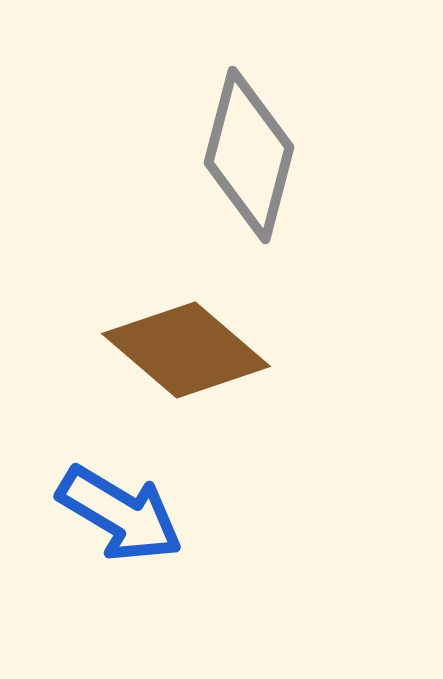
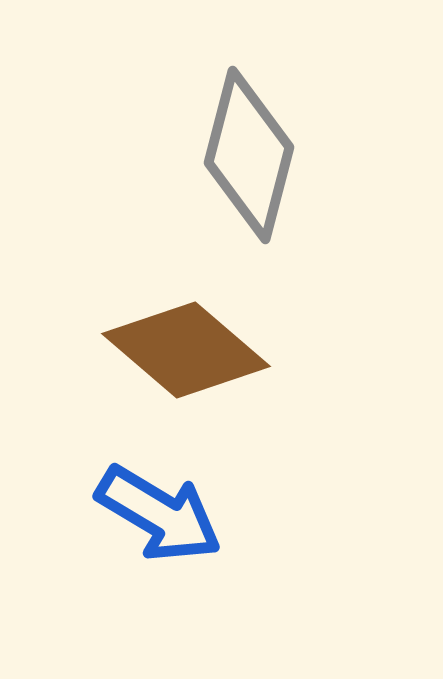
blue arrow: moved 39 px right
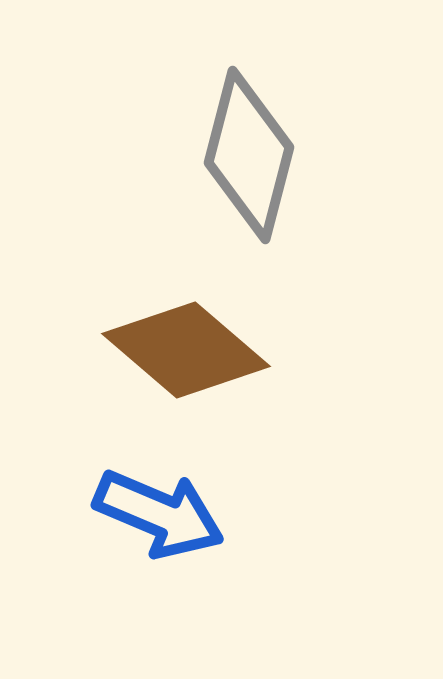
blue arrow: rotated 8 degrees counterclockwise
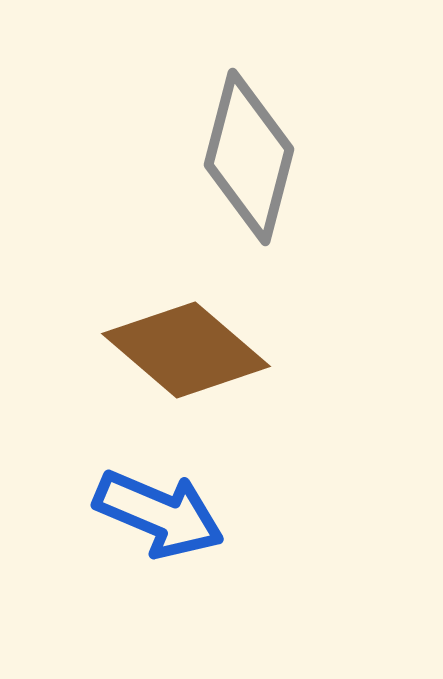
gray diamond: moved 2 px down
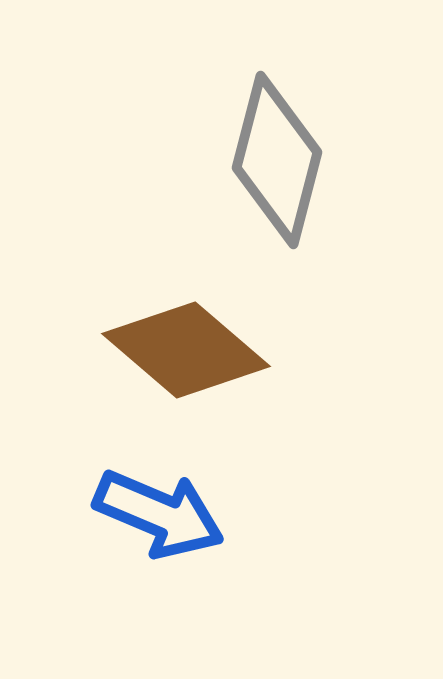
gray diamond: moved 28 px right, 3 px down
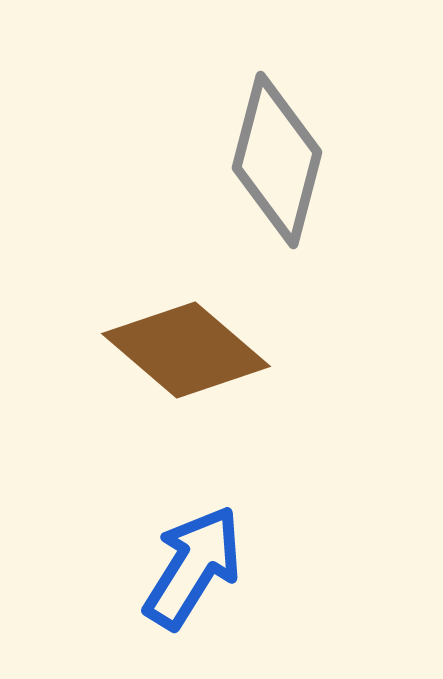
blue arrow: moved 34 px right, 53 px down; rotated 81 degrees counterclockwise
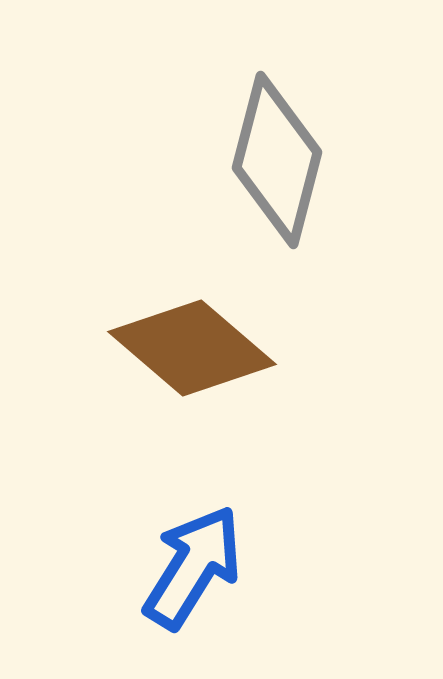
brown diamond: moved 6 px right, 2 px up
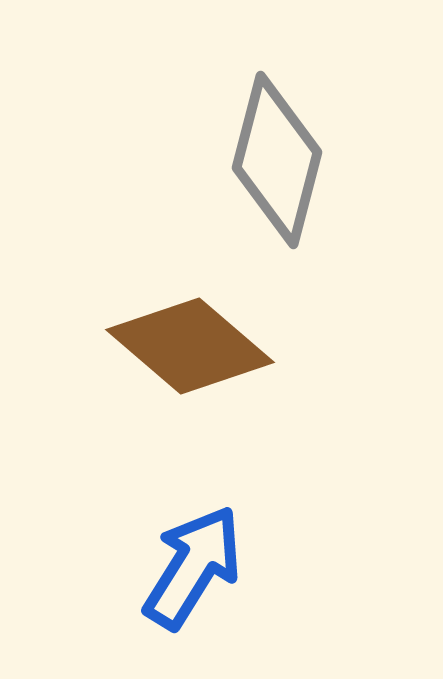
brown diamond: moved 2 px left, 2 px up
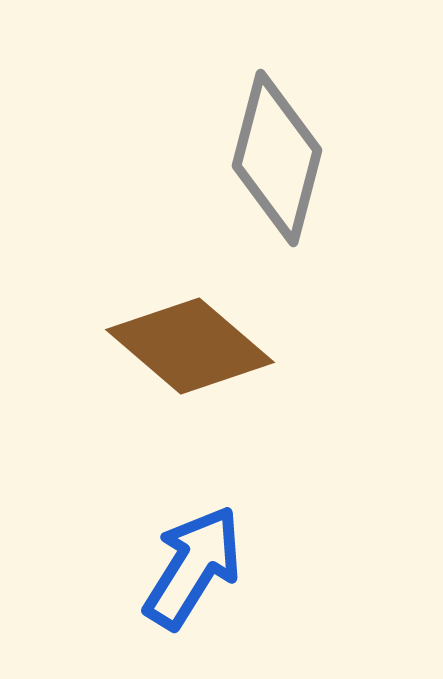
gray diamond: moved 2 px up
